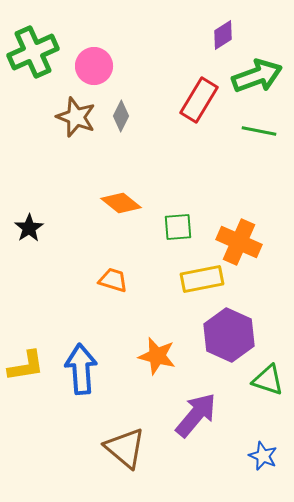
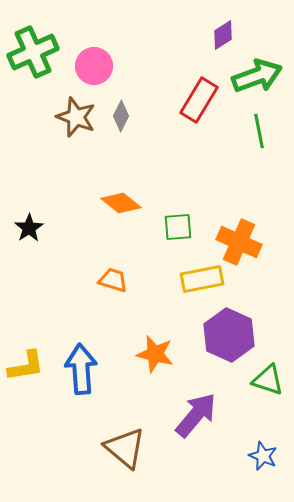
green line: rotated 68 degrees clockwise
orange star: moved 2 px left, 2 px up
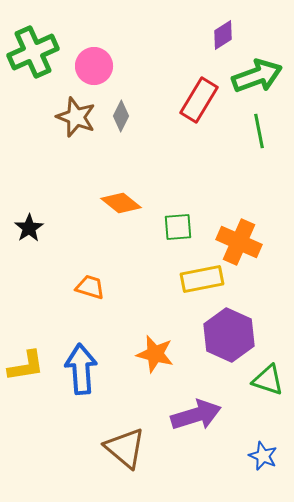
orange trapezoid: moved 23 px left, 7 px down
purple arrow: rotated 33 degrees clockwise
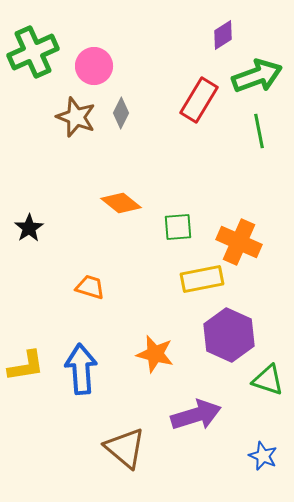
gray diamond: moved 3 px up
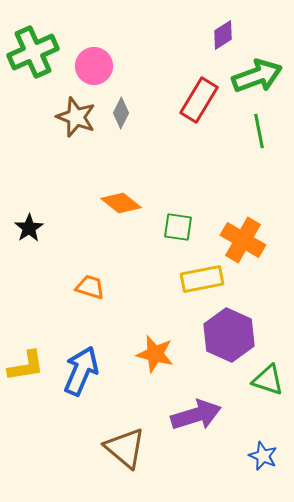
green square: rotated 12 degrees clockwise
orange cross: moved 4 px right, 2 px up; rotated 6 degrees clockwise
blue arrow: moved 2 px down; rotated 27 degrees clockwise
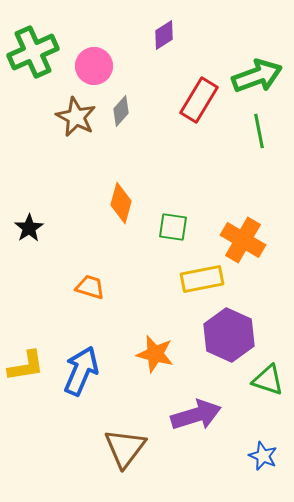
purple diamond: moved 59 px left
gray diamond: moved 2 px up; rotated 16 degrees clockwise
brown star: rotated 6 degrees clockwise
orange diamond: rotated 66 degrees clockwise
green square: moved 5 px left
brown triangle: rotated 27 degrees clockwise
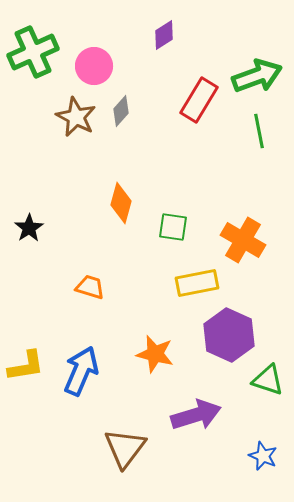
yellow rectangle: moved 5 px left, 4 px down
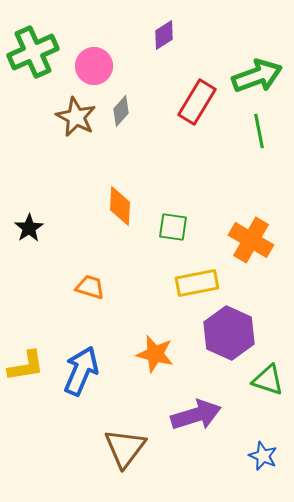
red rectangle: moved 2 px left, 2 px down
orange diamond: moved 1 px left, 3 px down; rotated 12 degrees counterclockwise
orange cross: moved 8 px right
purple hexagon: moved 2 px up
